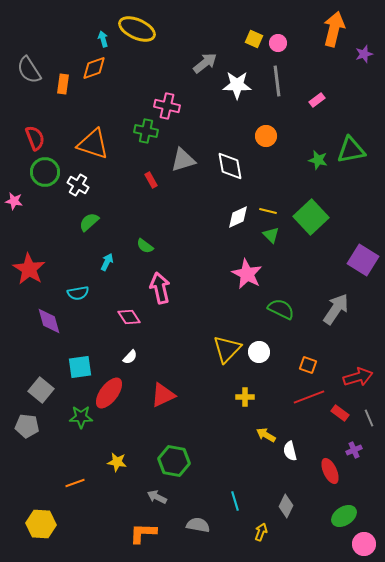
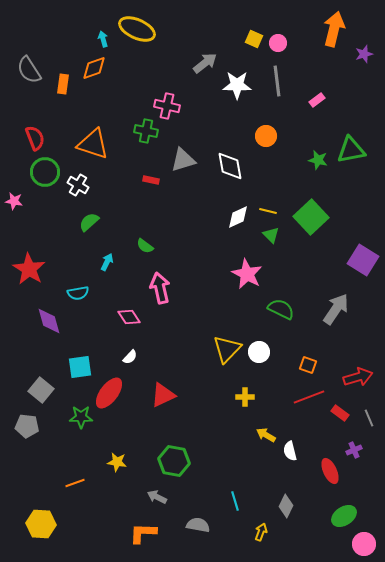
red rectangle at (151, 180): rotated 49 degrees counterclockwise
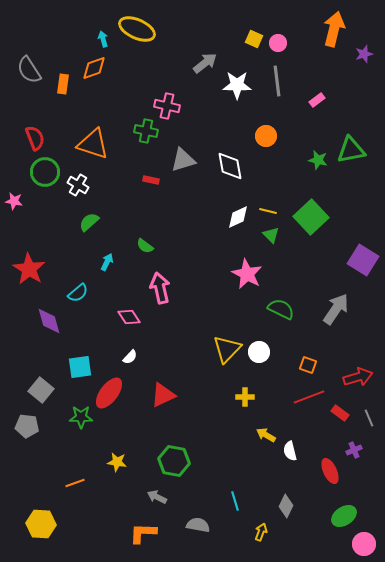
cyan semicircle at (78, 293): rotated 30 degrees counterclockwise
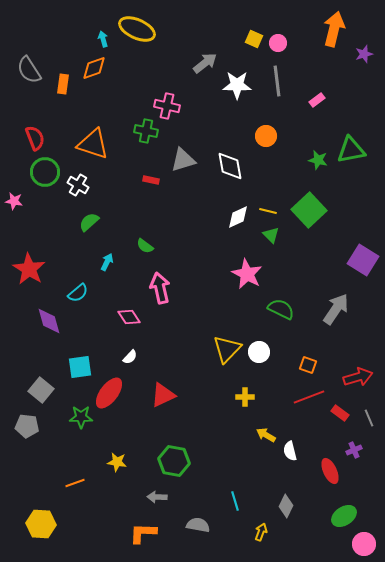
green square at (311, 217): moved 2 px left, 7 px up
gray arrow at (157, 497): rotated 24 degrees counterclockwise
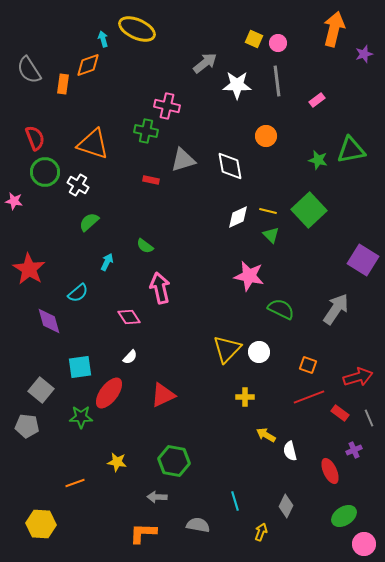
orange diamond at (94, 68): moved 6 px left, 3 px up
pink star at (247, 274): moved 2 px right, 2 px down; rotated 16 degrees counterclockwise
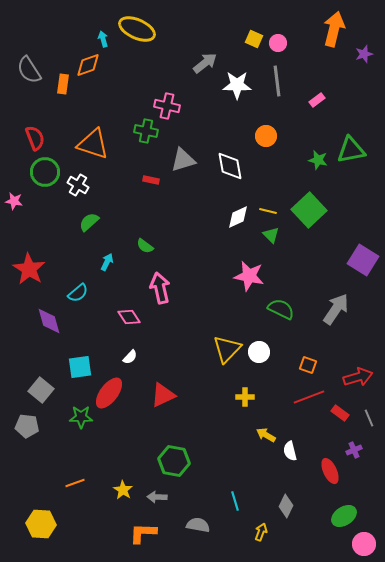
yellow star at (117, 462): moved 6 px right, 28 px down; rotated 24 degrees clockwise
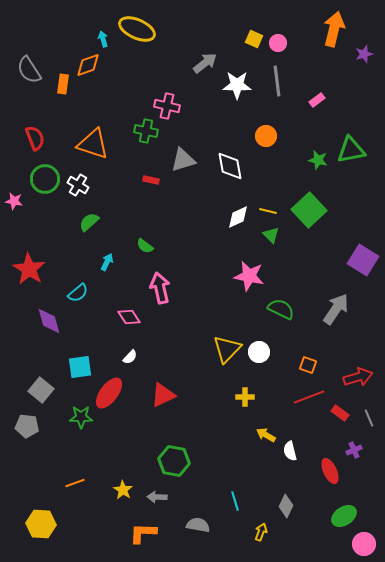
green circle at (45, 172): moved 7 px down
